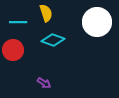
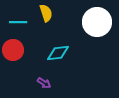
cyan diamond: moved 5 px right, 13 px down; rotated 25 degrees counterclockwise
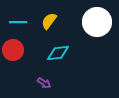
yellow semicircle: moved 3 px right, 8 px down; rotated 126 degrees counterclockwise
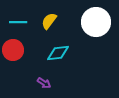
white circle: moved 1 px left
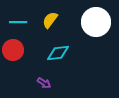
yellow semicircle: moved 1 px right, 1 px up
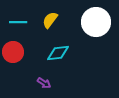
red circle: moved 2 px down
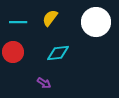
yellow semicircle: moved 2 px up
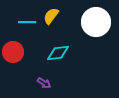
yellow semicircle: moved 1 px right, 2 px up
cyan line: moved 9 px right
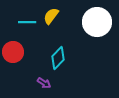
white circle: moved 1 px right
cyan diamond: moved 5 px down; rotated 40 degrees counterclockwise
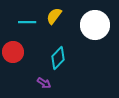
yellow semicircle: moved 3 px right
white circle: moved 2 px left, 3 px down
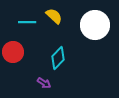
yellow semicircle: rotated 96 degrees clockwise
